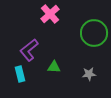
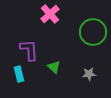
green circle: moved 1 px left, 1 px up
purple L-shape: rotated 125 degrees clockwise
green triangle: rotated 40 degrees clockwise
cyan rectangle: moved 1 px left
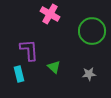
pink cross: rotated 18 degrees counterclockwise
green circle: moved 1 px left, 1 px up
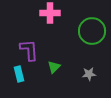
pink cross: moved 1 px up; rotated 30 degrees counterclockwise
green triangle: rotated 32 degrees clockwise
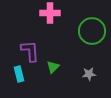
purple L-shape: moved 1 px right, 1 px down
green triangle: moved 1 px left
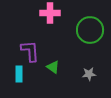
green circle: moved 2 px left, 1 px up
green triangle: rotated 40 degrees counterclockwise
cyan rectangle: rotated 14 degrees clockwise
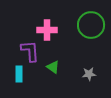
pink cross: moved 3 px left, 17 px down
green circle: moved 1 px right, 5 px up
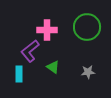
green circle: moved 4 px left, 2 px down
purple L-shape: rotated 125 degrees counterclockwise
gray star: moved 1 px left, 2 px up
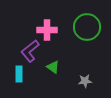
gray star: moved 3 px left, 9 px down
